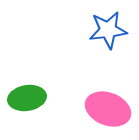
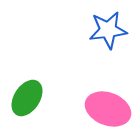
green ellipse: rotated 48 degrees counterclockwise
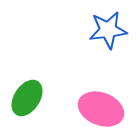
pink ellipse: moved 7 px left
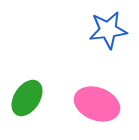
pink ellipse: moved 4 px left, 5 px up
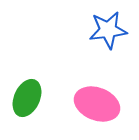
green ellipse: rotated 9 degrees counterclockwise
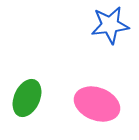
blue star: moved 2 px right, 5 px up
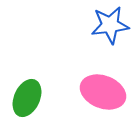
pink ellipse: moved 6 px right, 12 px up
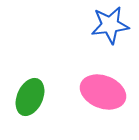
green ellipse: moved 3 px right, 1 px up
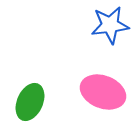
green ellipse: moved 5 px down
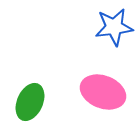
blue star: moved 4 px right, 2 px down
